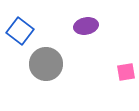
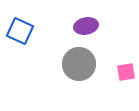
blue square: rotated 12 degrees counterclockwise
gray circle: moved 33 px right
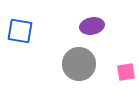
purple ellipse: moved 6 px right
blue square: rotated 16 degrees counterclockwise
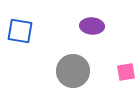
purple ellipse: rotated 15 degrees clockwise
gray circle: moved 6 px left, 7 px down
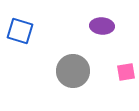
purple ellipse: moved 10 px right
blue square: rotated 8 degrees clockwise
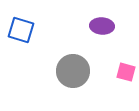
blue square: moved 1 px right, 1 px up
pink square: rotated 24 degrees clockwise
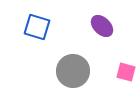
purple ellipse: rotated 40 degrees clockwise
blue square: moved 16 px right, 3 px up
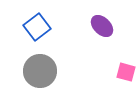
blue square: rotated 36 degrees clockwise
gray circle: moved 33 px left
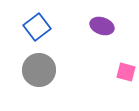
purple ellipse: rotated 25 degrees counterclockwise
gray circle: moved 1 px left, 1 px up
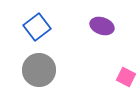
pink square: moved 5 px down; rotated 12 degrees clockwise
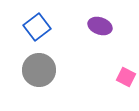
purple ellipse: moved 2 px left
